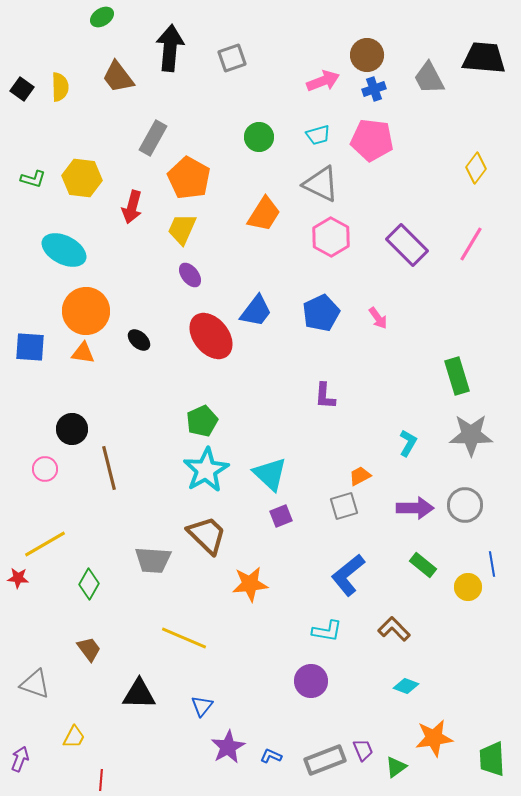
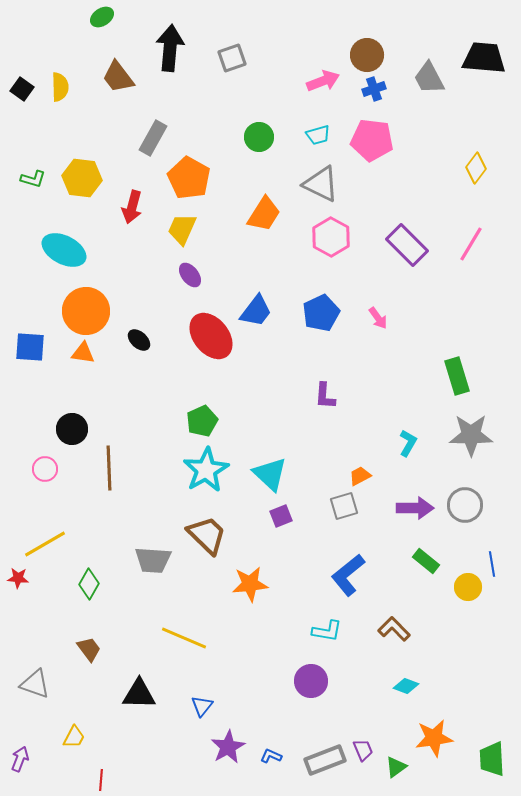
brown line at (109, 468): rotated 12 degrees clockwise
green rectangle at (423, 565): moved 3 px right, 4 px up
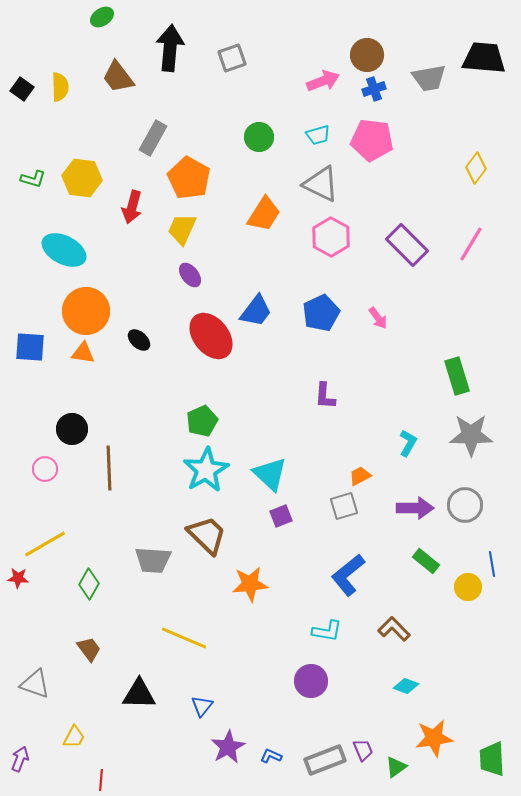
gray trapezoid at (429, 78): rotated 72 degrees counterclockwise
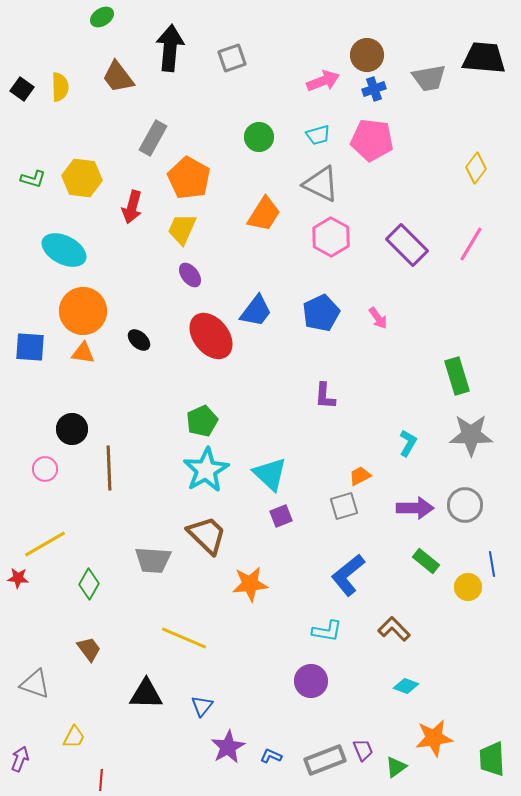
orange circle at (86, 311): moved 3 px left
black triangle at (139, 694): moved 7 px right
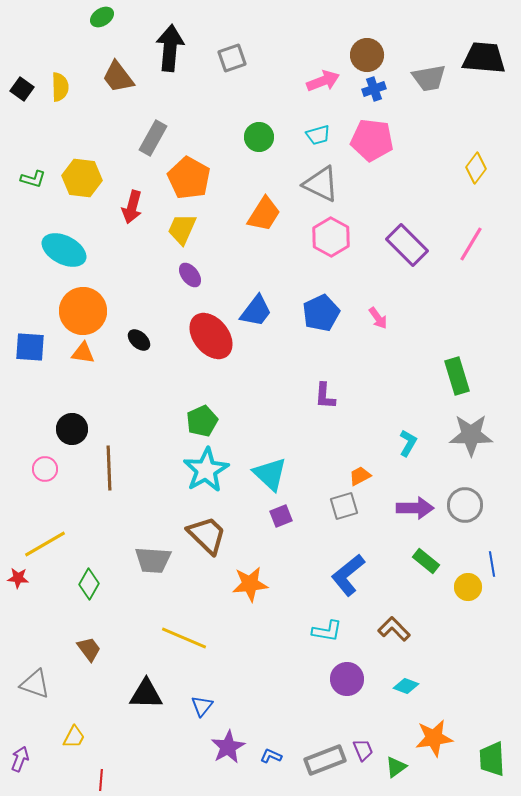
purple circle at (311, 681): moved 36 px right, 2 px up
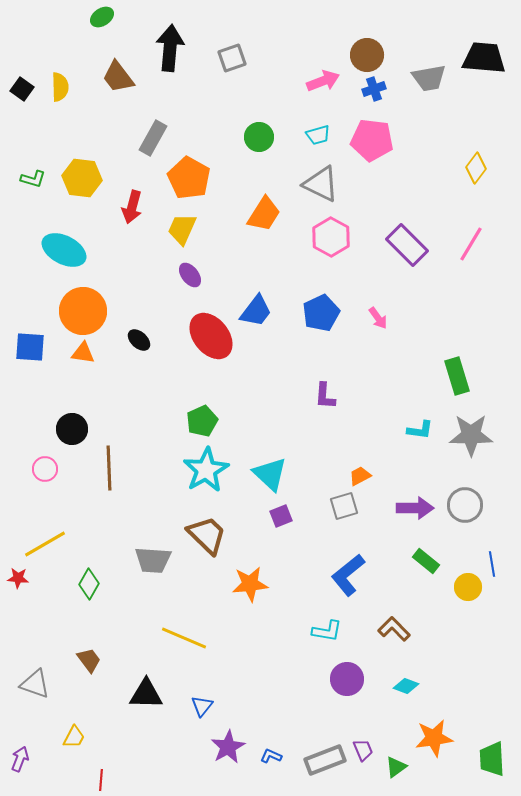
cyan L-shape at (408, 443): moved 12 px right, 13 px up; rotated 68 degrees clockwise
brown trapezoid at (89, 649): moved 11 px down
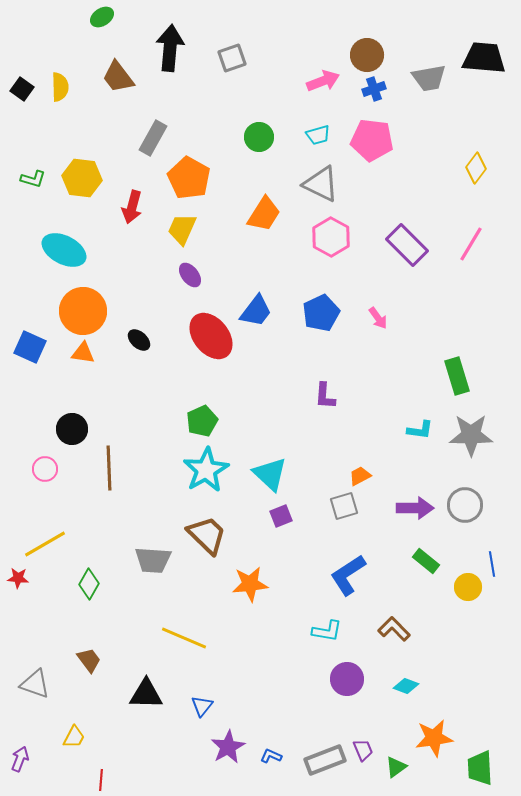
blue square at (30, 347): rotated 20 degrees clockwise
blue L-shape at (348, 575): rotated 6 degrees clockwise
green trapezoid at (492, 759): moved 12 px left, 9 px down
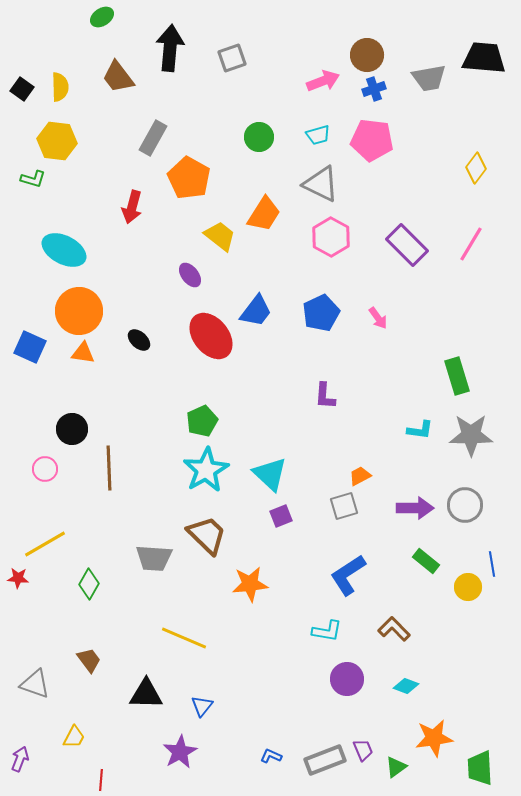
yellow hexagon at (82, 178): moved 25 px left, 37 px up
yellow trapezoid at (182, 229): moved 38 px right, 7 px down; rotated 104 degrees clockwise
orange circle at (83, 311): moved 4 px left
gray trapezoid at (153, 560): moved 1 px right, 2 px up
purple star at (228, 747): moved 48 px left, 5 px down
